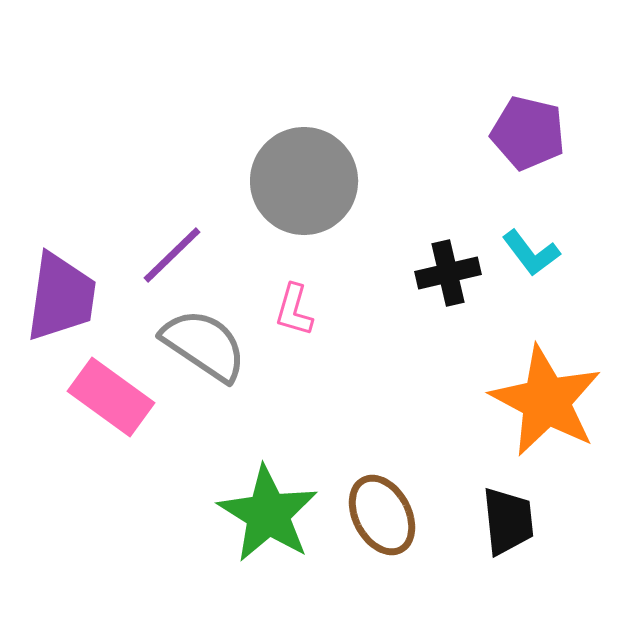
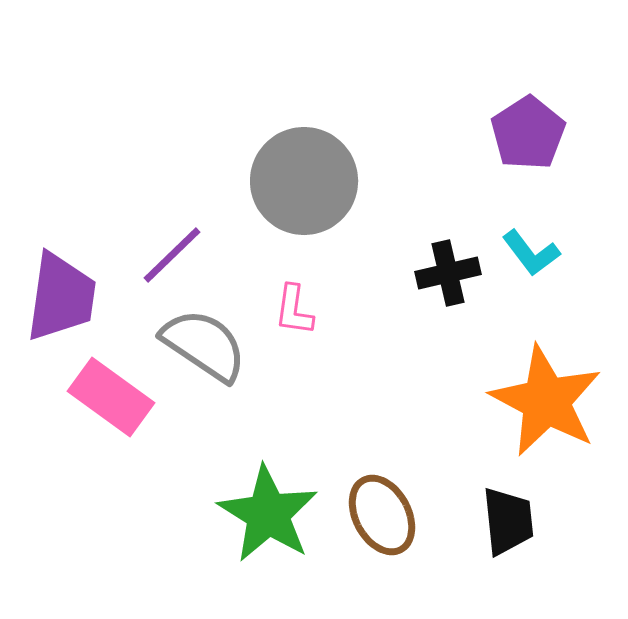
purple pentagon: rotated 26 degrees clockwise
pink L-shape: rotated 8 degrees counterclockwise
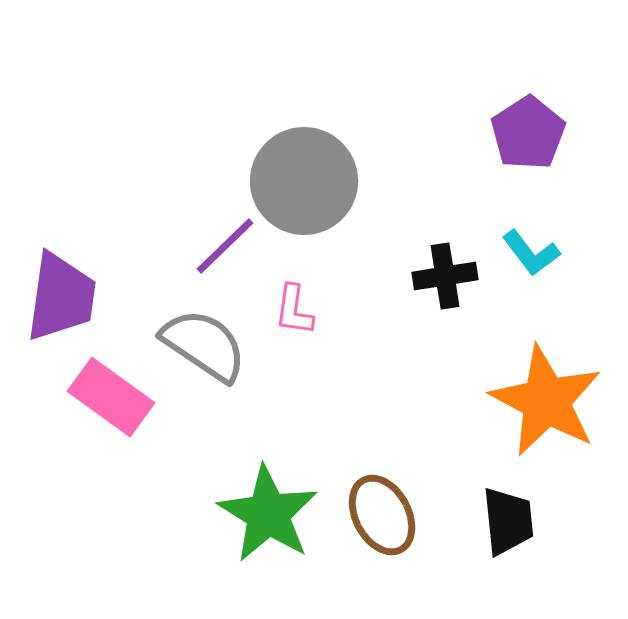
purple line: moved 53 px right, 9 px up
black cross: moved 3 px left, 3 px down; rotated 4 degrees clockwise
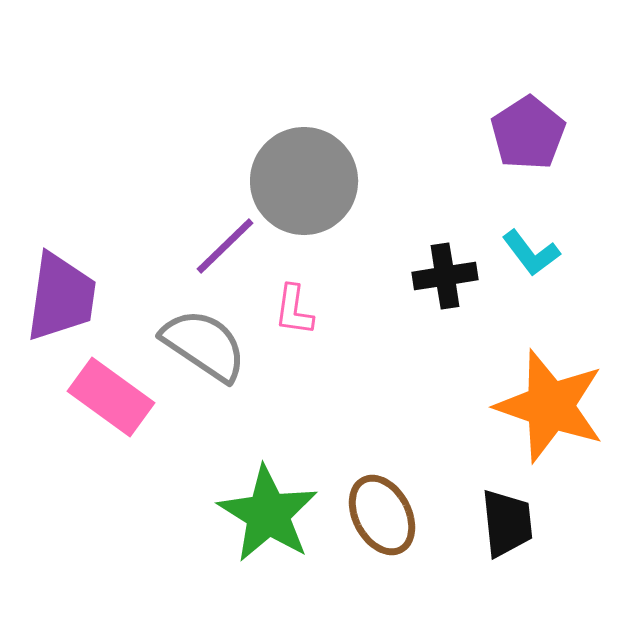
orange star: moved 4 px right, 5 px down; rotated 9 degrees counterclockwise
black trapezoid: moved 1 px left, 2 px down
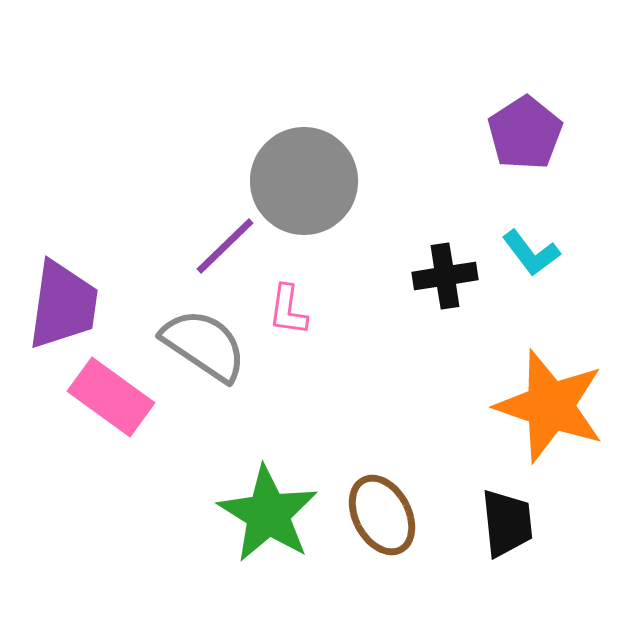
purple pentagon: moved 3 px left
purple trapezoid: moved 2 px right, 8 px down
pink L-shape: moved 6 px left
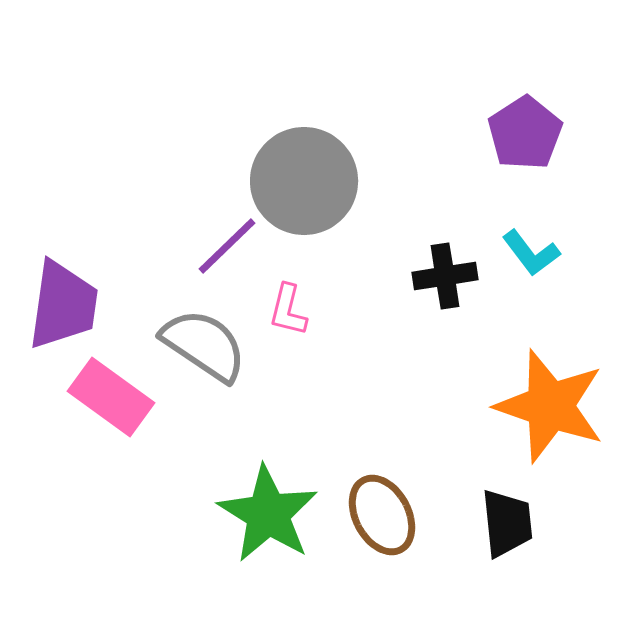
purple line: moved 2 px right
pink L-shape: rotated 6 degrees clockwise
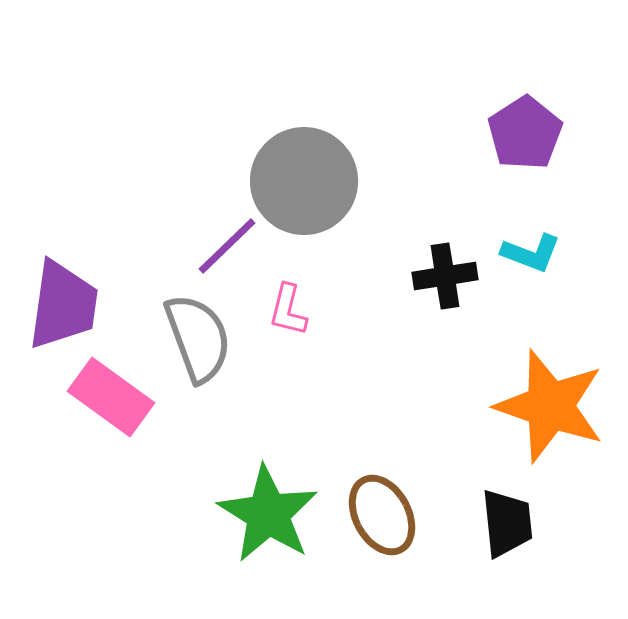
cyan L-shape: rotated 32 degrees counterclockwise
gray semicircle: moved 6 px left, 7 px up; rotated 36 degrees clockwise
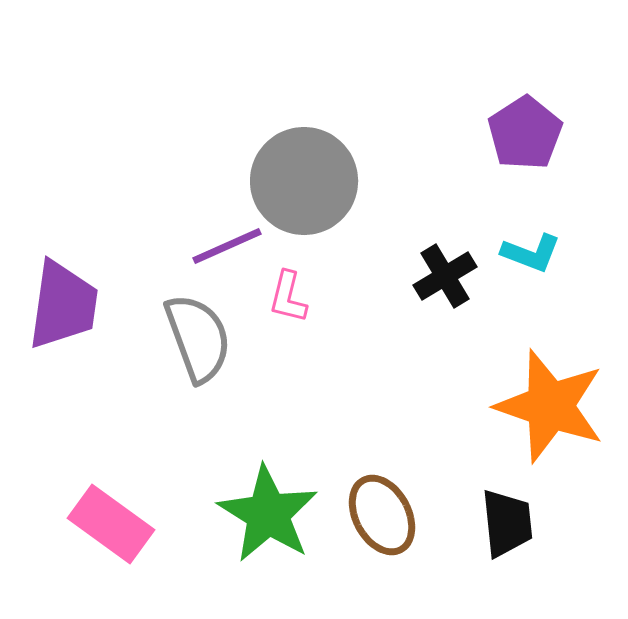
purple line: rotated 20 degrees clockwise
black cross: rotated 22 degrees counterclockwise
pink L-shape: moved 13 px up
pink rectangle: moved 127 px down
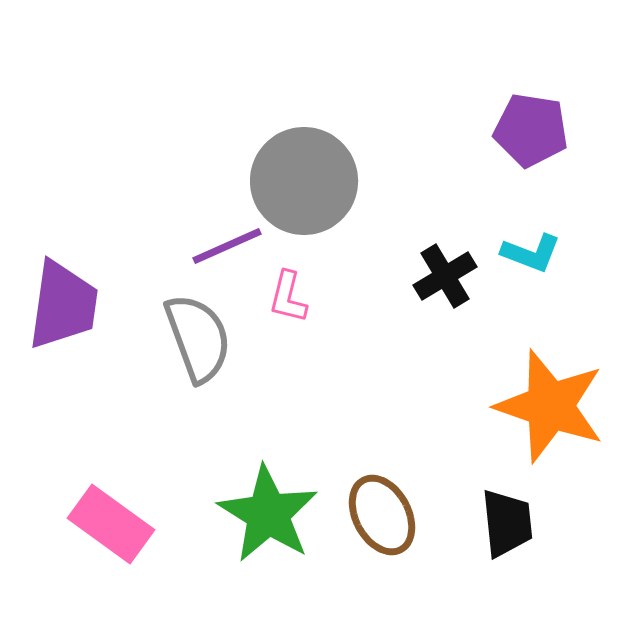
purple pentagon: moved 6 px right, 3 px up; rotated 30 degrees counterclockwise
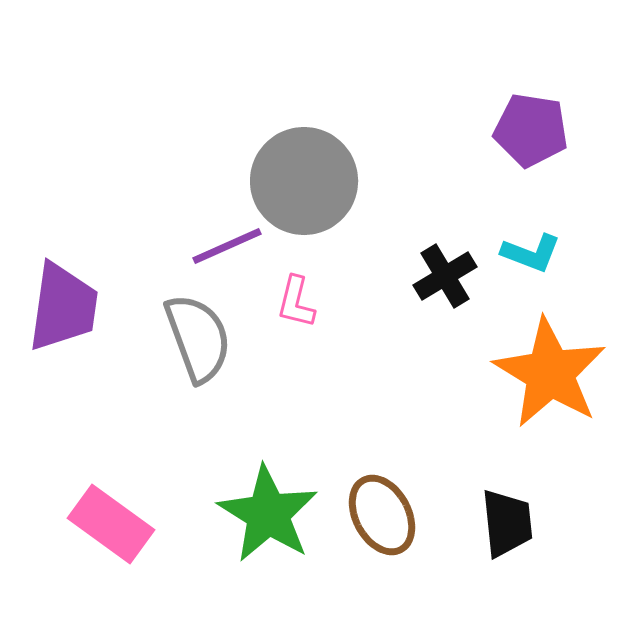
pink L-shape: moved 8 px right, 5 px down
purple trapezoid: moved 2 px down
orange star: moved 33 px up; rotated 12 degrees clockwise
